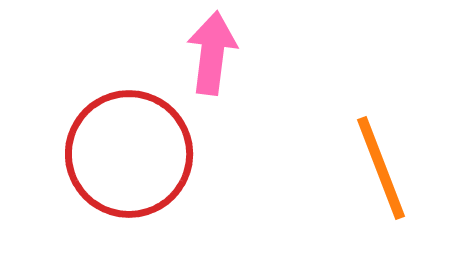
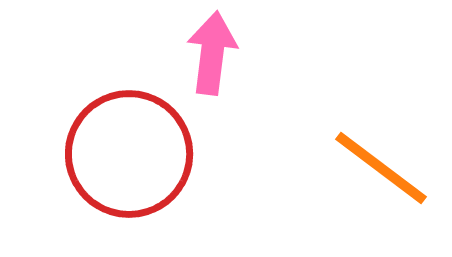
orange line: rotated 32 degrees counterclockwise
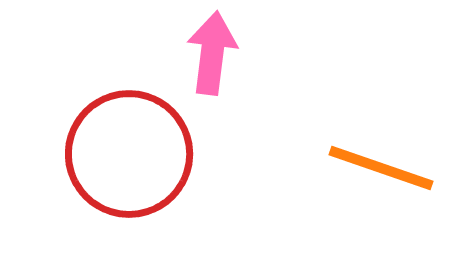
orange line: rotated 18 degrees counterclockwise
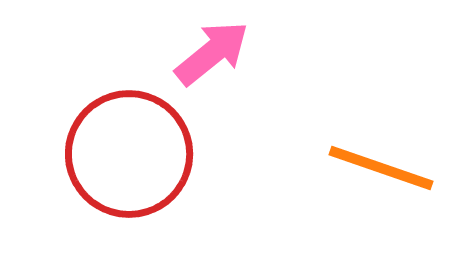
pink arrow: rotated 44 degrees clockwise
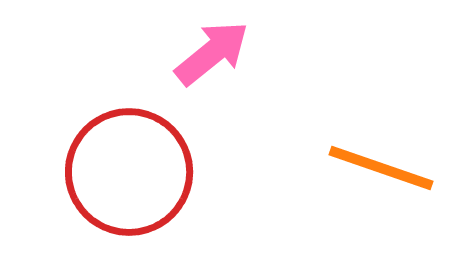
red circle: moved 18 px down
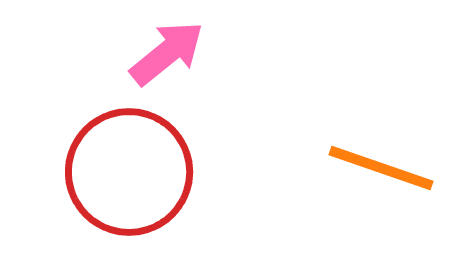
pink arrow: moved 45 px left
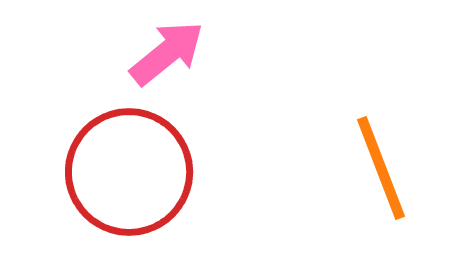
orange line: rotated 50 degrees clockwise
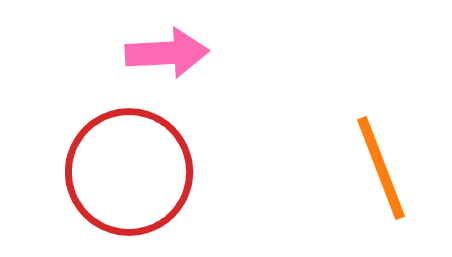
pink arrow: rotated 36 degrees clockwise
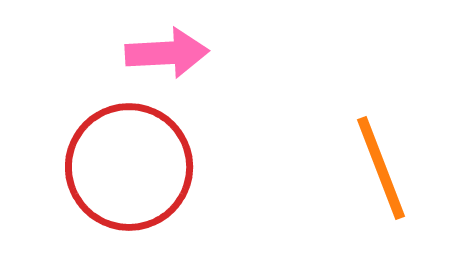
red circle: moved 5 px up
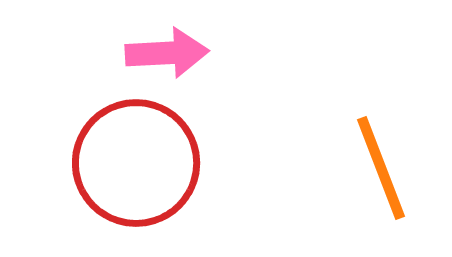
red circle: moved 7 px right, 4 px up
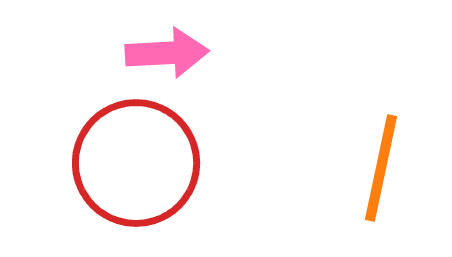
orange line: rotated 33 degrees clockwise
